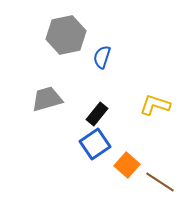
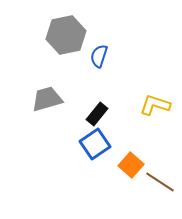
blue semicircle: moved 3 px left, 1 px up
orange square: moved 4 px right
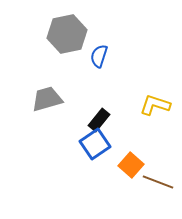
gray hexagon: moved 1 px right, 1 px up
black rectangle: moved 2 px right, 6 px down
brown line: moved 2 px left; rotated 12 degrees counterclockwise
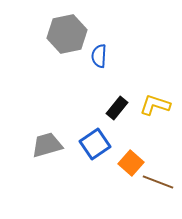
blue semicircle: rotated 15 degrees counterclockwise
gray trapezoid: moved 46 px down
black rectangle: moved 18 px right, 12 px up
orange square: moved 2 px up
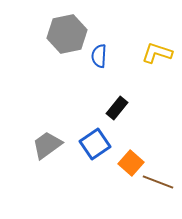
yellow L-shape: moved 2 px right, 52 px up
gray trapezoid: rotated 20 degrees counterclockwise
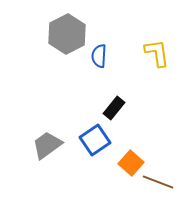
gray hexagon: rotated 15 degrees counterclockwise
yellow L-shape: rotated 64 degrees clockwise
black rectangle: moved 3 px left
blue square: moved 4 px up
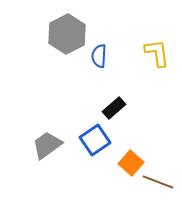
black rectangle: rotated 10 degrees clockwise
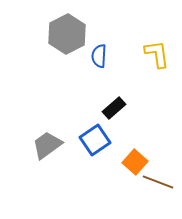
yellow L-shape: moved 1 px down
orange square: moved 4 px right, 1 px up
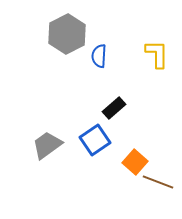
yellow L-shape: rotated 8 degrees clockwise
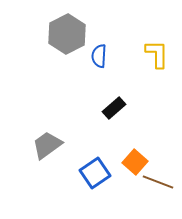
blue square: moved 33 px down
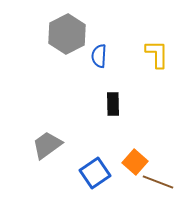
black rectangle: moved 1 px left, 4 px up; rotated 50 degrees counterclockwise
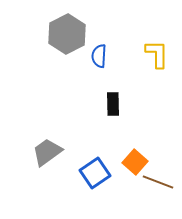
gray trapezoid: moved 7 px down
